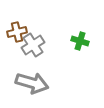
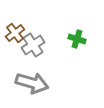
brown cross: moved 2 px left, 1 px down; rotated 24 degrees counterclockwise
green cross: moved 3 px left, 2 px up
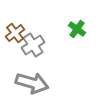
green cross: moved 10 px up; rotated 18 degrees clockwise
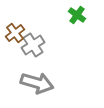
green cross: moved 14 px up
gray arrow: moved 5 px right
